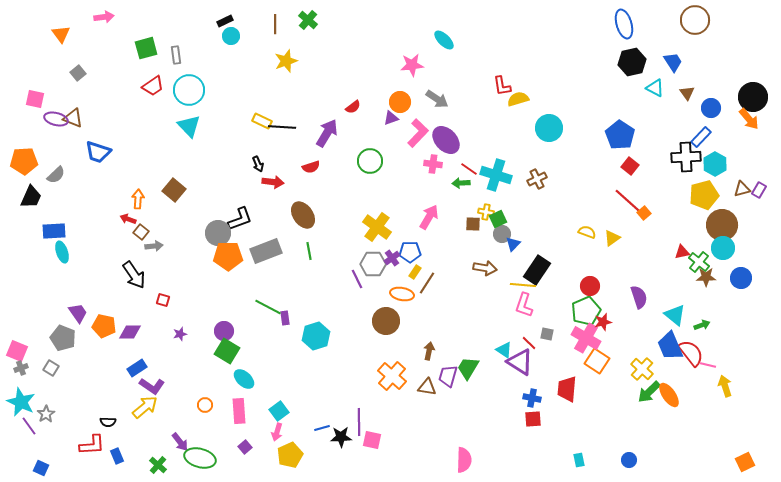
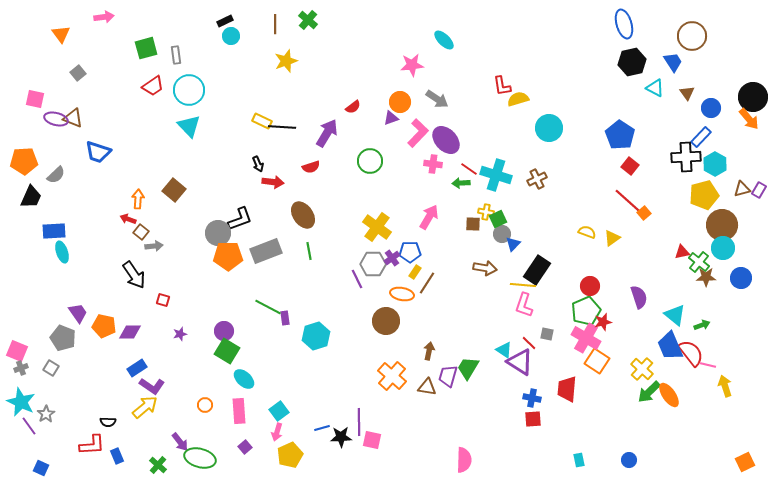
brown circle at (695, 20): moved 3 px left, 16 px down
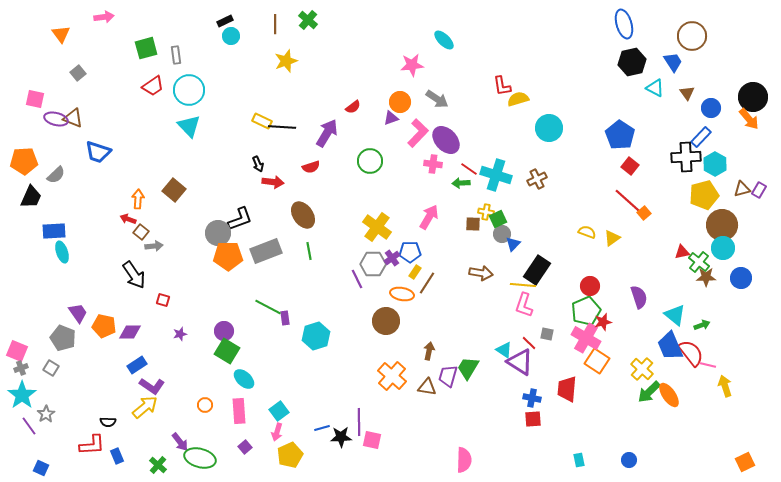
brown arrow at (485, 268): moved 4 px left, 5 px down
blue rectangle at (137, 368): moved 3 px up
cyan star at (21, 402): moved 1 px right, 7 px up; rotated 12 degrees clockwise
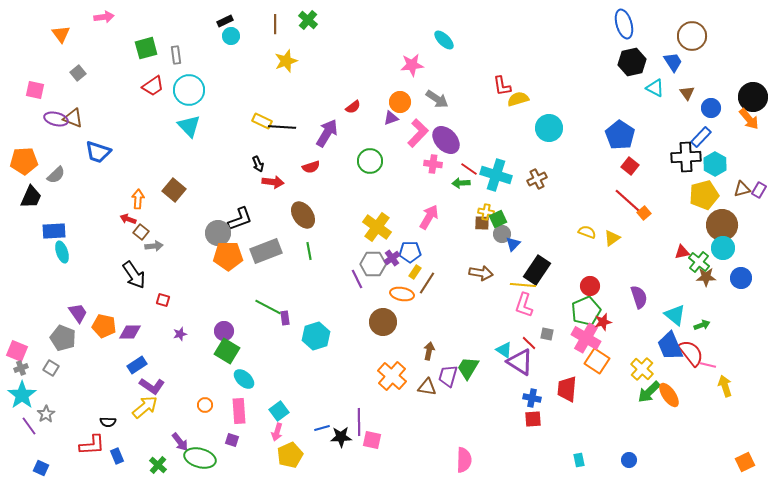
pink square at (35, 99): moved 9 px up
brown square at (473, 224): moved 9 px right, 1 px up
brown circle at (386, 321): moved 3 px left, 1 px down
purple square at (245, 447): moved 13 px left, 7 px up; rotated 32 degrees counterclockwise
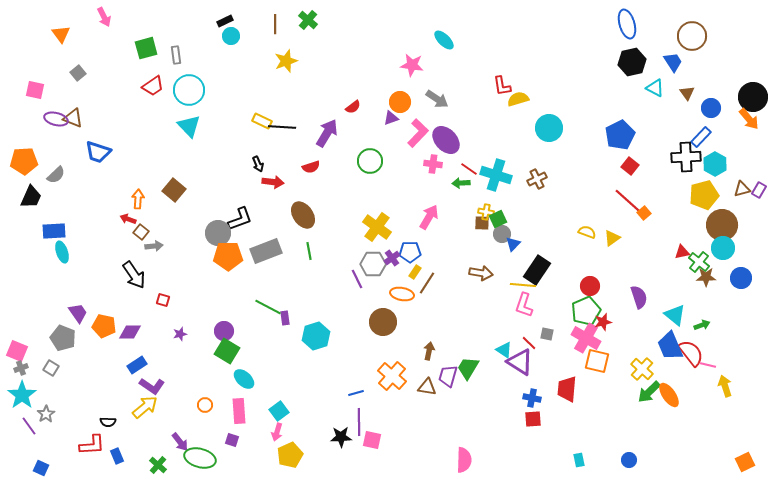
pink arrow at (104, 17): rotated 72 degrees clockwise
blue ellipse at (624, 24): moved 3 px right
pink star at (412, 65): rotated 15 degrees clockwise
blue pentagon at (620, 135): rotated 12 degrees clockwise
orange square at (597, 361): rotated 20 degrees counterclockwise
blue line at (322, 428): moved 34 px right, 35 px up
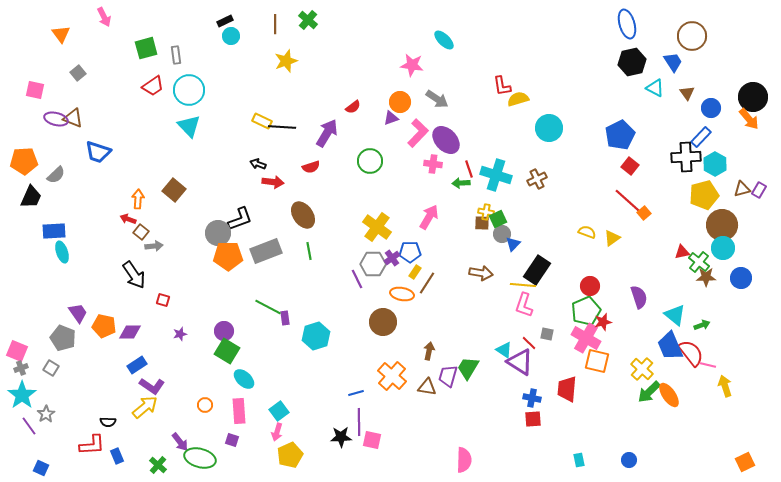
black arrow at (258, 164): rotated 133 degrees clockwise
red line at (469, 169): rotated 36 degrees clockwise
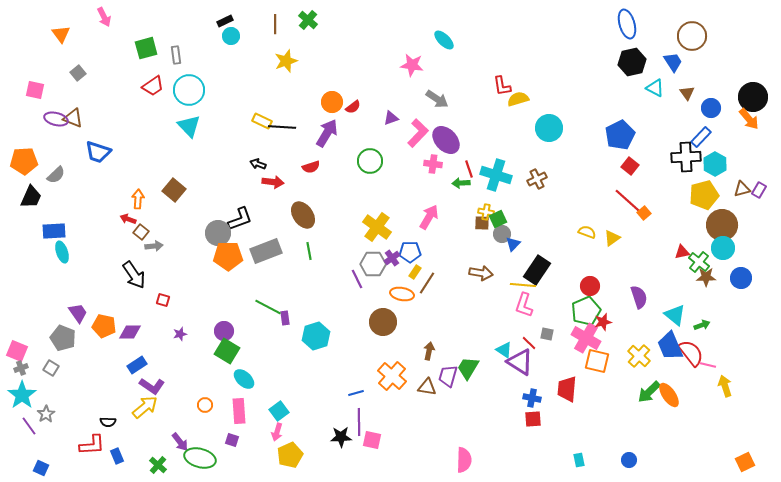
orange circle at (400, 102): moved 68 px left
yellow cross at (642, 369): moved 3 px left, 13 px up
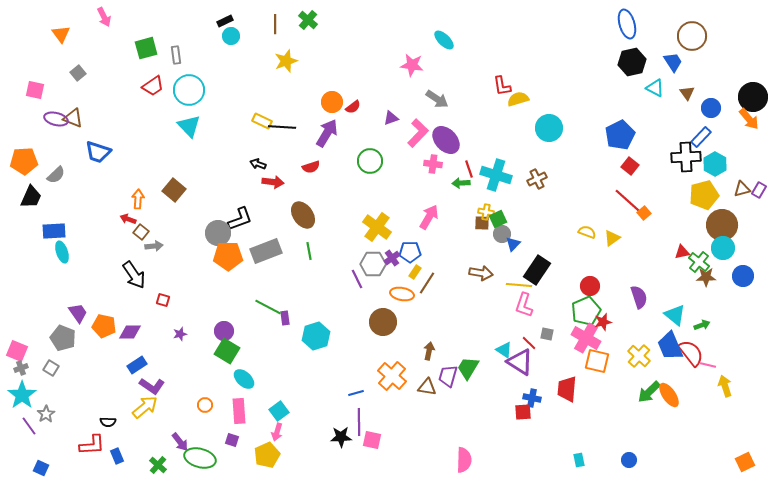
blue circle at (741, 278): moved 2 px right, 2 px up
yellow line at (523, 285): moved 4 px left
red square at (533, 419): moved 10 px left, 7 px up
yellow pentagon at (290, 455): moved 23 px left
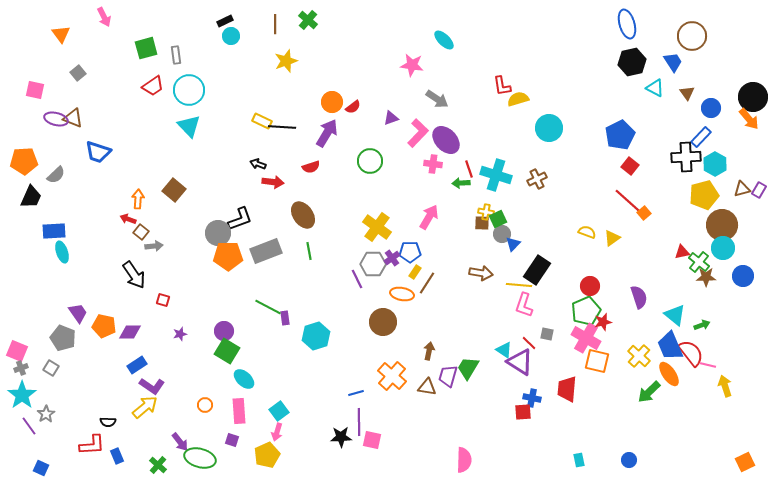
orange ellipse at (669, 395): moved 21 px up
